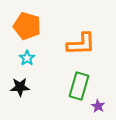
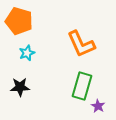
orange pentagon: moved 8 px left, 5 px up
orange L-shape: rotated 68 degrees clockwise
cyan star: moved 5 px up; rotated 14 degrees clockwise
green rectangle: moved 3 px right
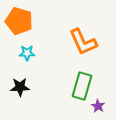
orange L-shape: moved 2 px right, 2 px up
cyan star: rotated 21 degrees clockwise
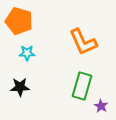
purple star: moved 3 px right
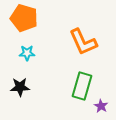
orange pentagon: moved 5 px right, 3 px up
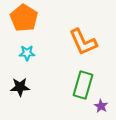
orange pentagon: rotated 16 degrees clockwise
green rectangle: moved 1 px right, 1 px up
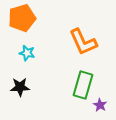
orange pentagon: moved 2 px left; rotated 24 degrees clockwise
cyan star: rotated 14 degrees clockwise
purple star: moved 1 px left, 1 px up
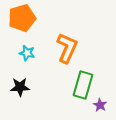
orange L-shape: moved 16 px left, 6 px down; rotated 132 degrees counterclockwise
